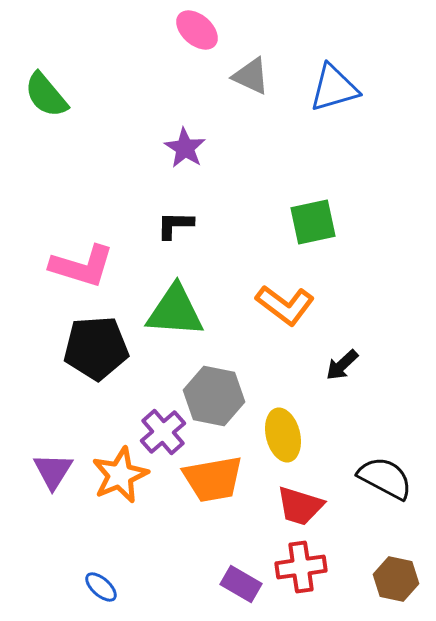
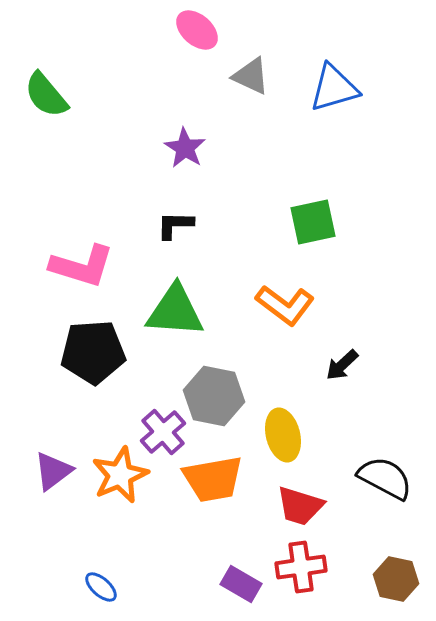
black pentagon: moved 3 px left, 4 px down
purple triangle: rotated 21 degrees clockwise
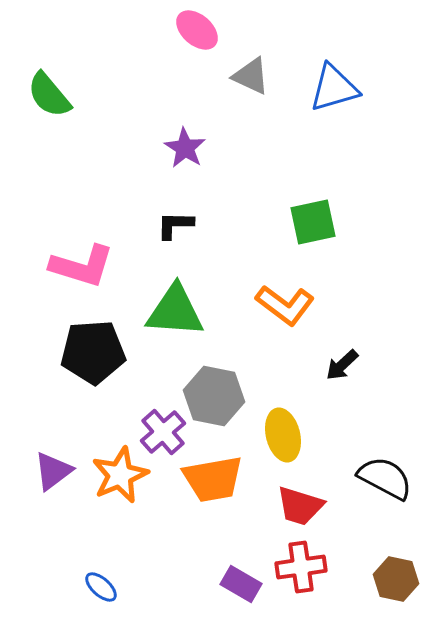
green semicircle: moved 3 px right
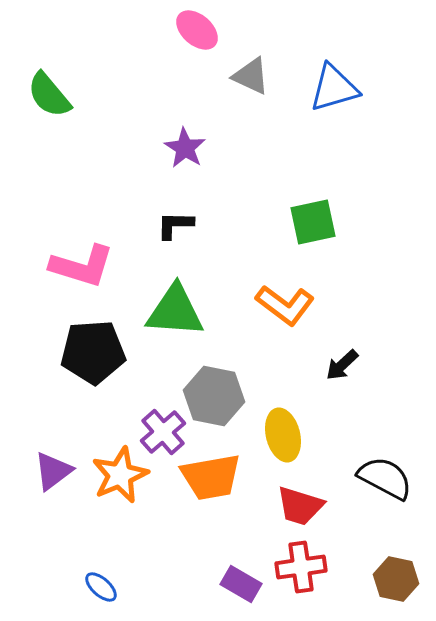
orange trapezoid: moved 2 px left, 2 px up
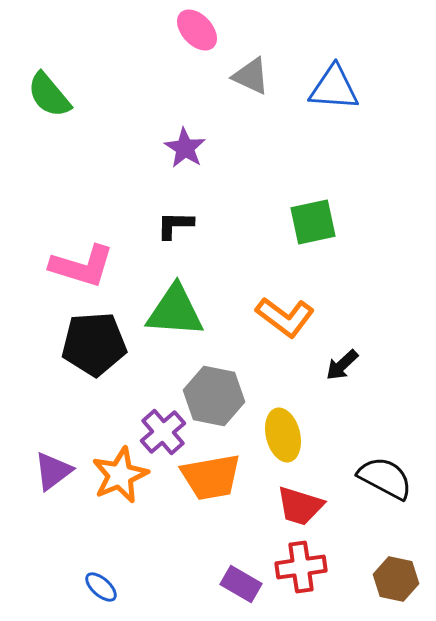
pink ellipse: rotated 6 degrees clockwise
blue triangle: rotated 20 degrees clockwise
orange L-shape: moved 12 px down
black pentagon: moved 1 px right, 8 px up
